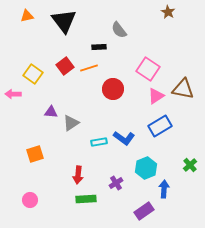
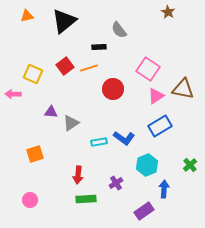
black triangle: rotated 28 degrees clockwise
yellow square: rotated 12 degrees counterclockwise
cyan hexagon: moved 1 px right, 3 px up
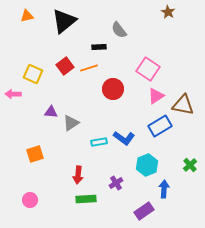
brown triangle: moved 16 px down
